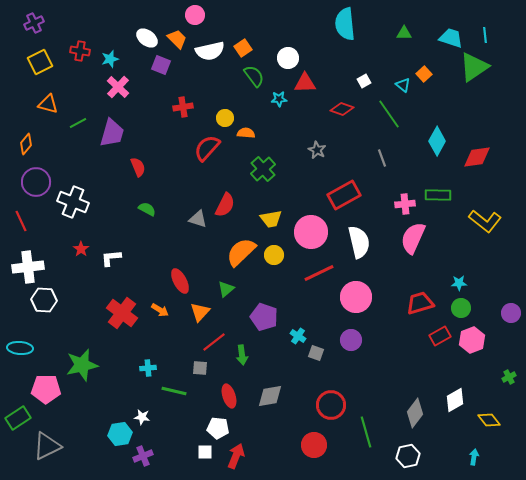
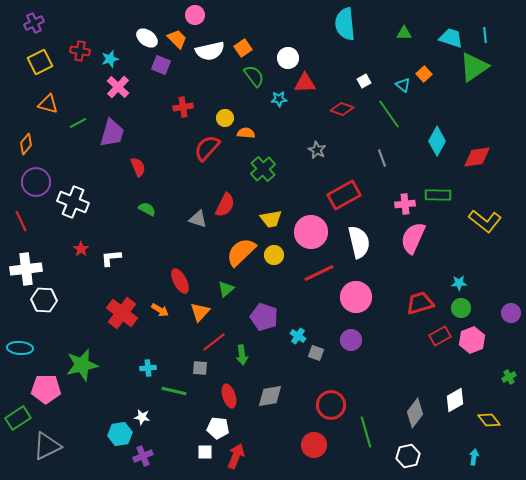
white cross at (28, 267): moved 2 px left, 2 px down
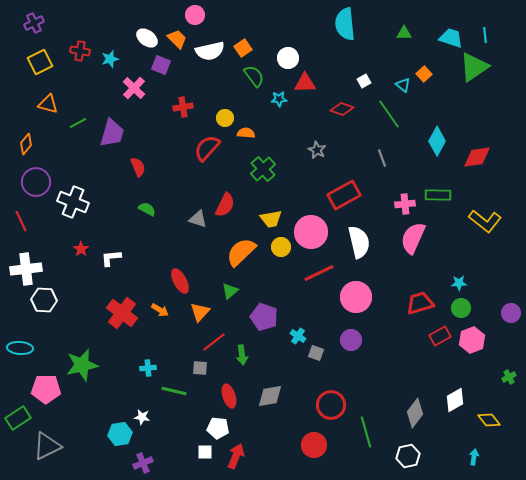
pink cross at (118, 87): moved 16 px right, 1 px down
yellow circle at (274, 255): moved 7 px right, 8 px up
green triangle at (226, 289): moved 4 px right, 2 px down
purple cross at (143, 456): moved 7 px down
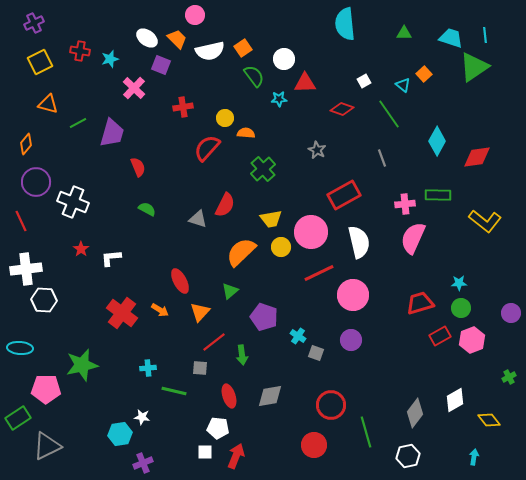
white circle at (288, 58): moved 4 px left, 1 px down
pink circle at (356, 297): moved 3 px left, 2 px up
